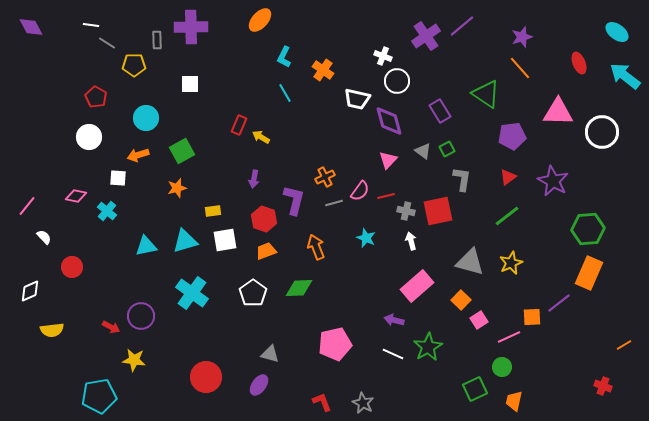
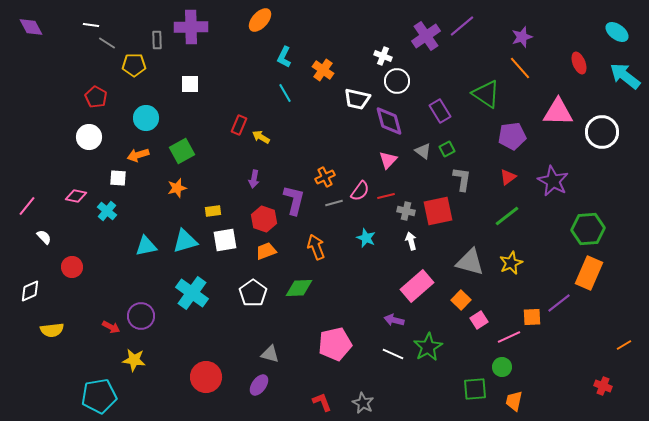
green square at (475, 389): rotated 20 degrees clockwise
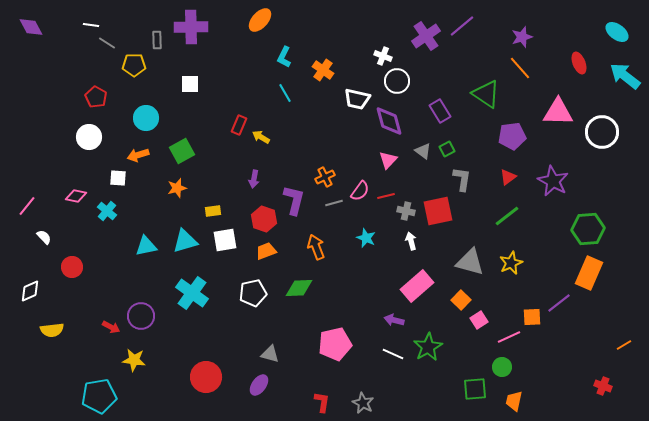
white pentagon at (253, 293): rotated 24 degrees clockwise
red L-shape at (322, 402): rotated 30 degrees clockwise
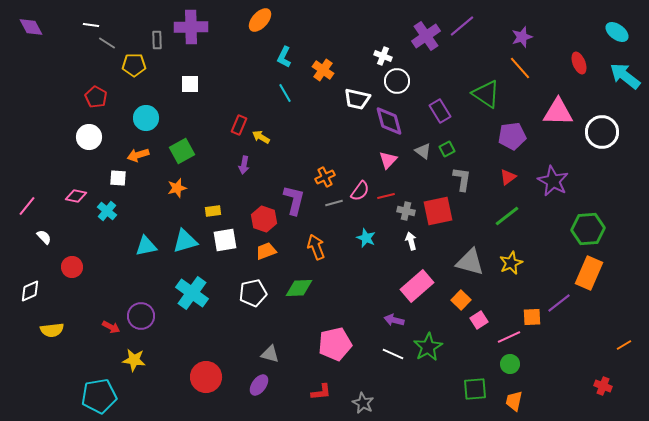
purple arrow at (254, 179): moved 10 px left, 14 px up
green circle at (502, 367): moved 8 px right, 3 px up
red L-shape at (322, 402): moved 1 px left, 10 px up; rotated 75 degrees clockwise
